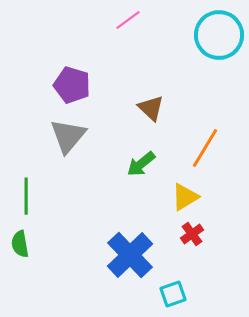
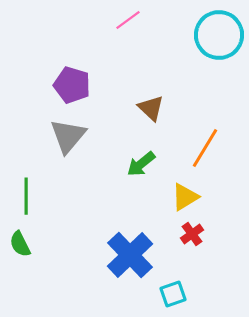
green semicircle: rotated 16 degrees counterclockwise
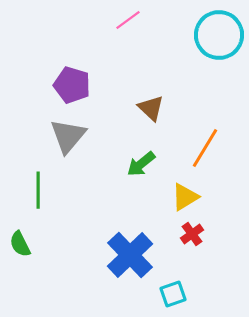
green line: moved 12 px right, 6 px up
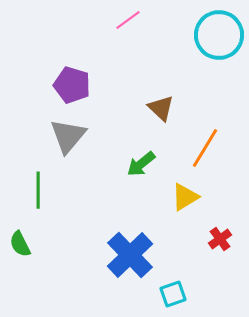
brown triangle: moved 10 px right
red cross: moved 28 px right, 5 px down
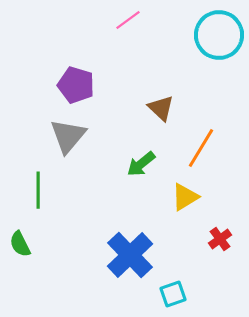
purple pentagon: moved 4 px right
orange line: moved 4 px left
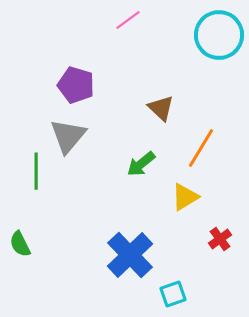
green line: moved 2 px left, 19 px up
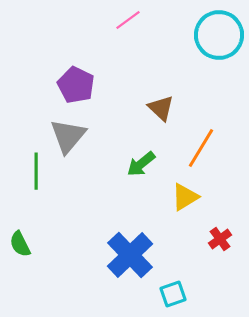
purple pentagon: rotated 9 degrees clockwise
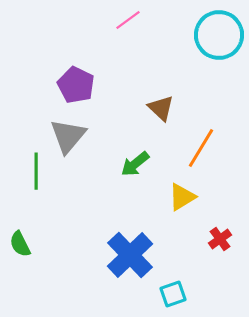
green arrow: moved 6 px left
yellow triangle: moved 3 px left
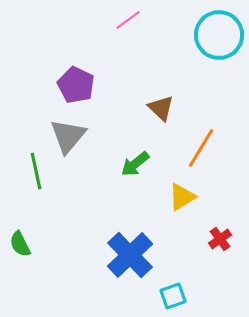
green line: rotated 12 degrees counterclockwise
cyan square: moved 2 px down
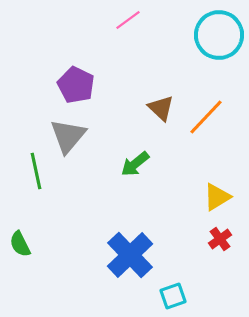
orange line: moved 5 px right, 31 px up; rotated 12 degrees clockwise
yellow triangle: moved 35 px right
